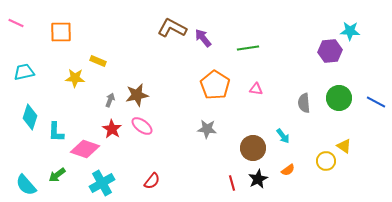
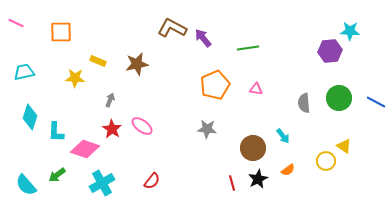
orange pentagon: rotated 16 degrees clockwise
brown star: moved 31 px up
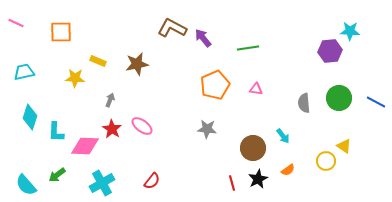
pink diamond: moved 3 px up; rotated 16 degrees counterclockwise
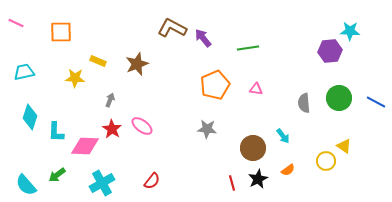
brown star: rotated 10 degrees counterclockwise
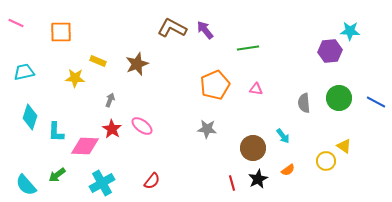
purple arrow: moved 2 px right, 8 px up
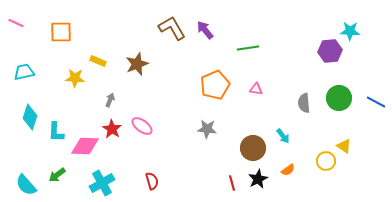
brown L-shape: rotated 32 degrees clockwise
red semicircle: rotated 54 degrees counterclockwise
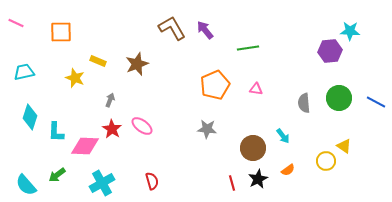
yellow star: rotated 18 degrees clockwise
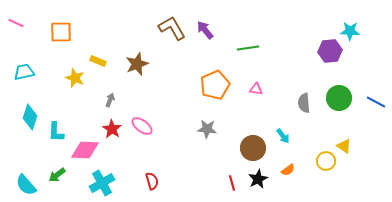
pink diamond: moved 4 px down
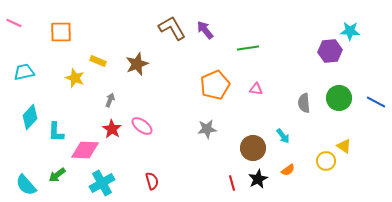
pink line: moved 2 px left
cyan diamond: rotated 25 degrees clockwise
gray star: rotated 12 degrees counterclockwise
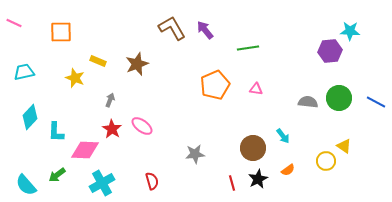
gray semicircle: moved 4 px right, 1 px up; rotated 102 degrees clockwise
gray star: moved 12 px left, 25 px down
